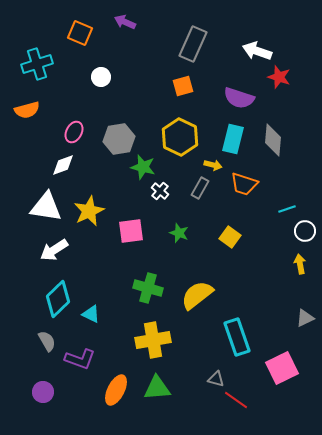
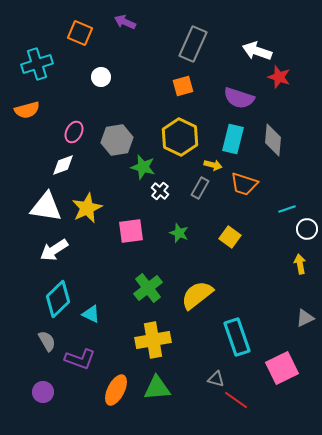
gray hexagon at (119, 139): moved 2 px left, 1 px down
yellow star at (89, 211): moved 2 px left, 3 px up
white circle at (305, 231): moved 2 px right, 2 px up
green cross at (148, 288): rotated 36 degrees clockwise
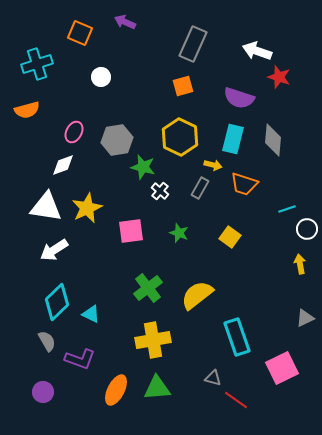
cyan diamond at (58, 299): moved 1 px left, 3 px down
gray triangle at (216, 379): moved 3 px left, 1 px up
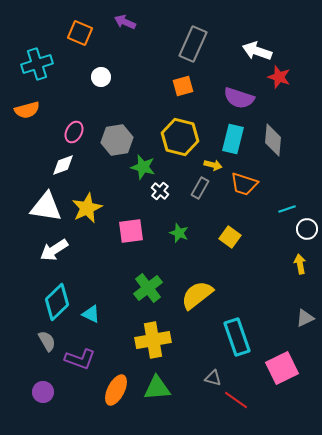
yellow hexagon at (180, 137): rotated 12 degrees counterclockwise
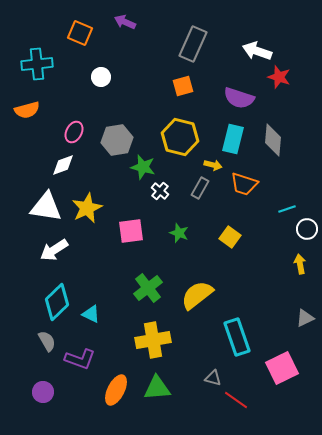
cyan cross at (37, 64): rotated 12 degrees clockwise
